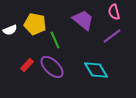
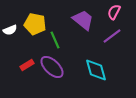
pink semicircle: rotated 42 degrees clockwise
red rectangle: rotated 16 degrees clockwise
cyan diamond: rotated 15 degrees clockwise
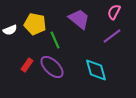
purple trapezoid: moved 4 px left, 1 px up
red rectangle: rotated 24 degrees counterclockwise
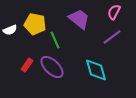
purple line: moved 1 px down
